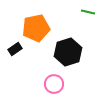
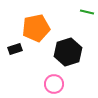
green line: moved 1 px left
black rectangle: rotated 16 degrees clockwise
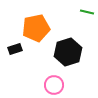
pink circle: moved 1 px down
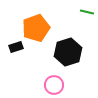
orange pentagon: rotated 8 degrees counterclockwise
black rectangle: moved 1 px right, 2 px up
